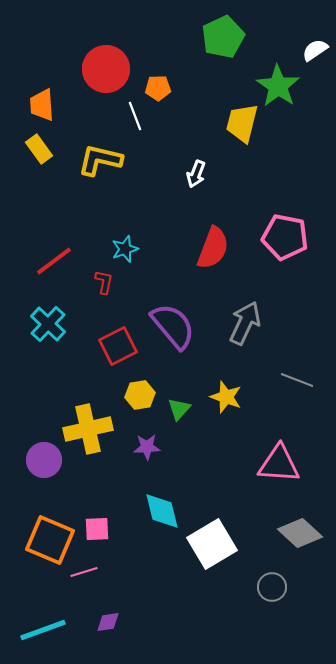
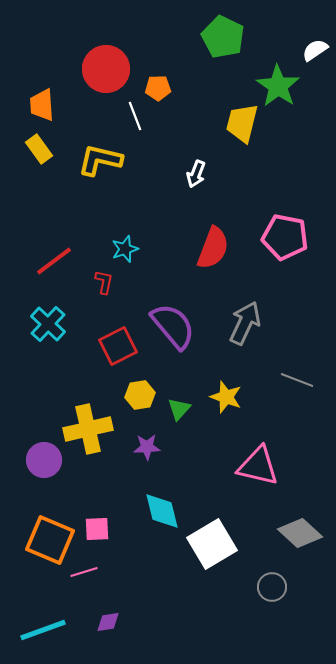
green pentagon: rotated 21 degrees counterclockwise
pink triangle: moved 21 px left, 2 px down; rotated 9 degrees clockwise
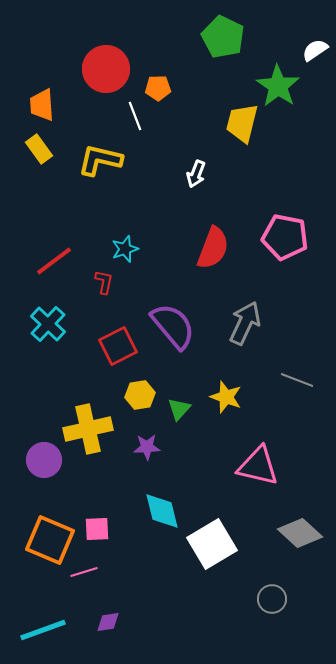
gray circle: moved 12 px down
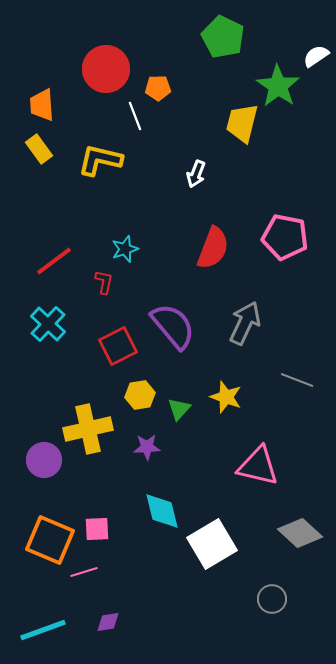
white semicircle: moved 1 px right, 6 px down
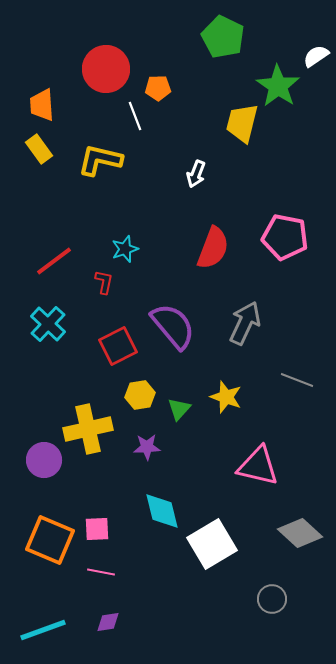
pink line: moved 17 px right; rotated 28 degrees clockwise
